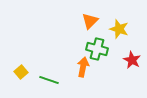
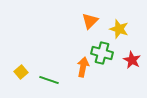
green cross: moved 5 px right, 4 px down
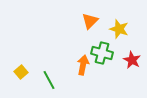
orange arrow: moved 2 px up
green line: rotated 42 degrees clockwise
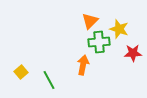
green cross: moved 3 px left, 11 px up; rotated 20 degrees counterclockwise
red star: moved 1 px right, 7 px up; rotated 30 degrees counterclockwise
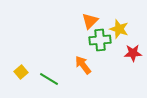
green cross: moved 1 px right, 2 px up
orange arrow: rotated 48 degrees counterclockwise
green line: moved 1 px up; rotated 30 degrees counterclockwise
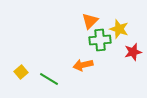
red star: moved 1 px up; rotated 12 degrees counterclockwise
orange arrow: rotated 66 degrees counterclockwise
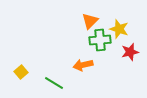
red star: moved 3 px left
green line: moved 5 px right, 4 px down
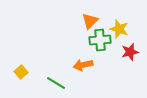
green line: moved 2 px right
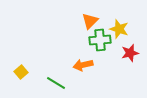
red star: moved 1 px down
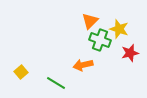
green cross: rotated 25 degrees clockwise
